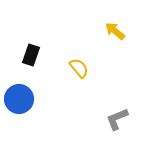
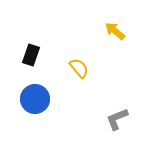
blue circle: moved 16 px right
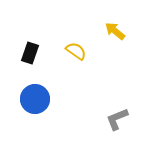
black rectangle: moved 1 px left, 2 px up
yellow semicircle: moved 3 px left, 17 px up; rotated 15 degrees counterclockwise
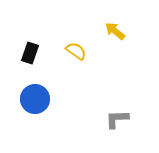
gray L-shape: rotated 20 degrees clockwise
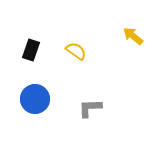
yellow arrow: moved 18 px right, 5 px down
black rectangle: moved 1 px right, 3 px up
gray L-shape: moved 27 px left, 11 px up
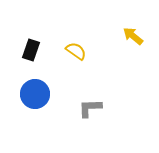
blue circle: moved 5 px up
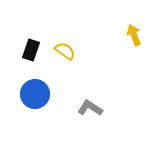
yellow arrow: moved 1 px right, 1 px up; rotated 30 degrees clockwise
yellow semicircle: moved 11 px left
gray L-shape: rotated 35 degrees clockwise
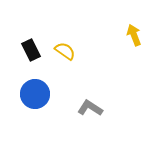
black rectangle: rotated 45 degrees counterclockwise
